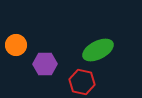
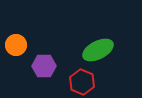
purple hexagon: moved 1 px left, 2 px down
red hexagon: rotated 10 degrees clockwise
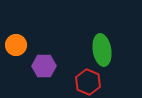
green ellipse: moved 4 px right; rotated 72 degrees counterclockwise
red hexagon: moved 6 px right
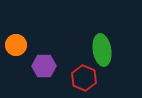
red hexagon: moved 4 px left, 4 px up
